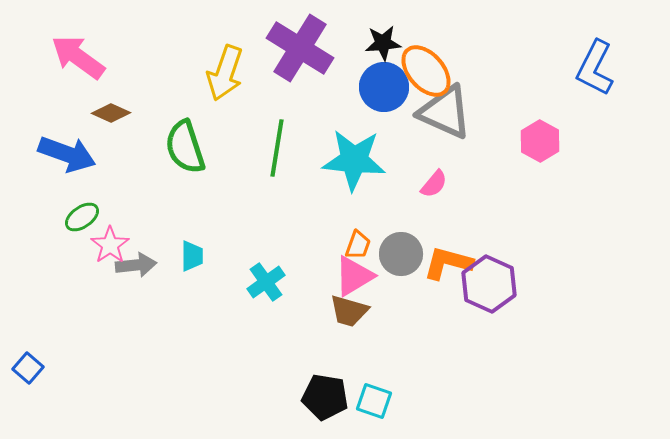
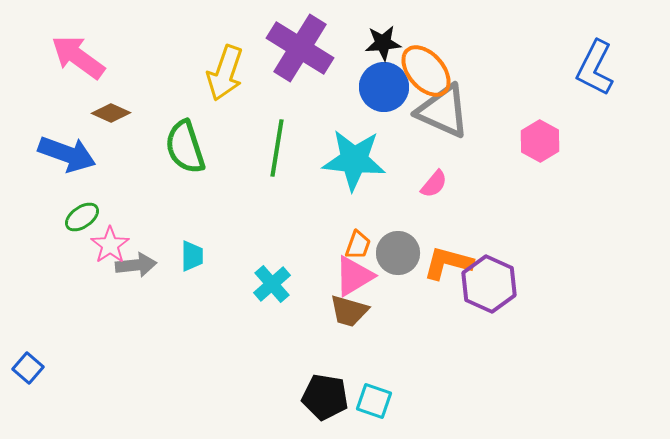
gray triangle: moved 2 px left, 1 px up
gray circle: moved 3 px left, 1 px up
cyan cross: moved 6 px right, 2 px down; rotated 6 degrees counterclockwise
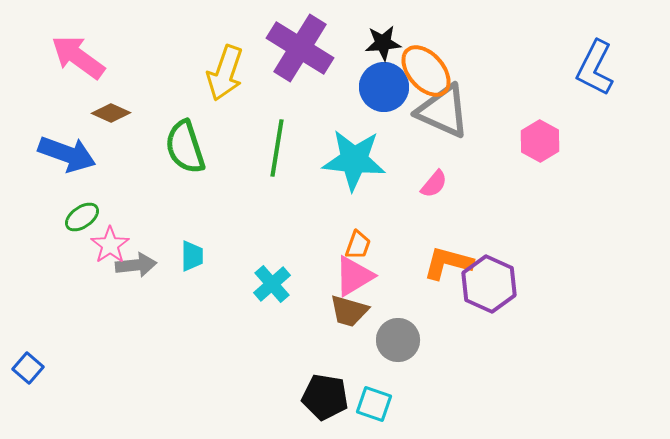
gray circle: moved 87 px down
cyan square: moved 3 px down
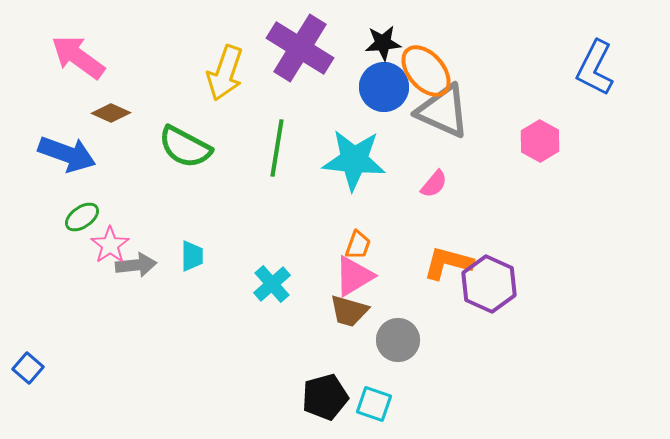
green semicircle: rotated 44 degrees counterclockwise
black pentagon: rotated 24 degrees counterclockwise
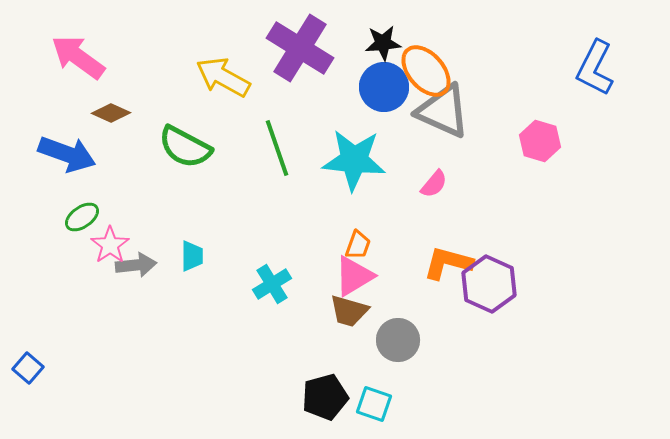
yellow arrow: moved 2 px left, 4 px down; rotated 100 degrees clockwise
pink hexagon: rotated 12 degrees counterclockwise
green line: rotated 28 degrees counterclockwise
cyan cross: rotated 9 degrees clockwise
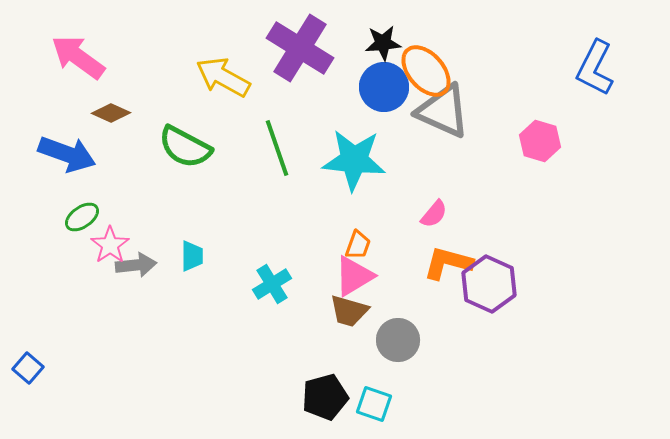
pink semicircle: moved 30 px down
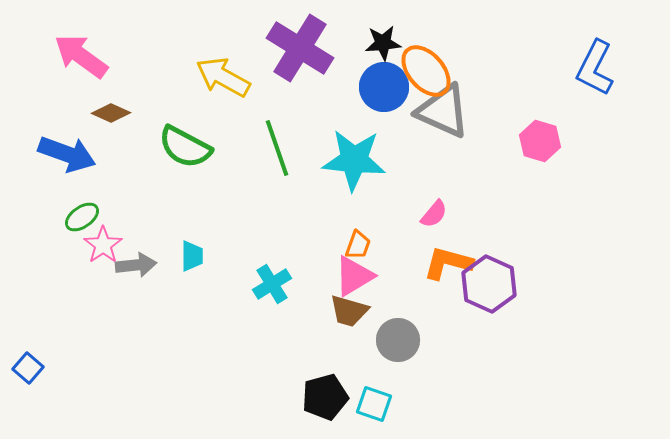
pink arrow: moved 3 px right, 1 px up
pink star: moved 7 px left
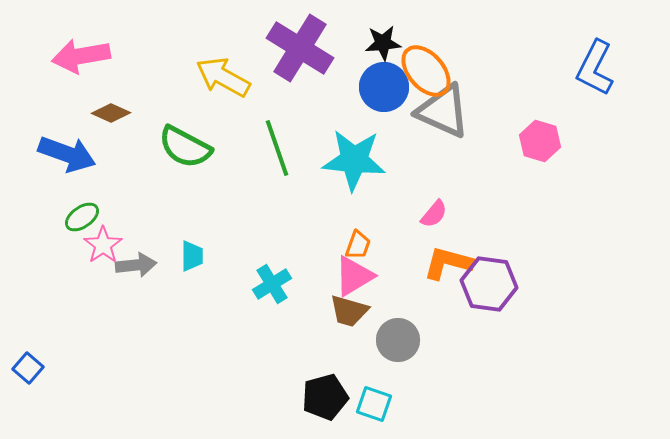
pink arrow: rotated 46 degrees counterclockwise
purple hexagon: rotated 16 degrees counterclockwise
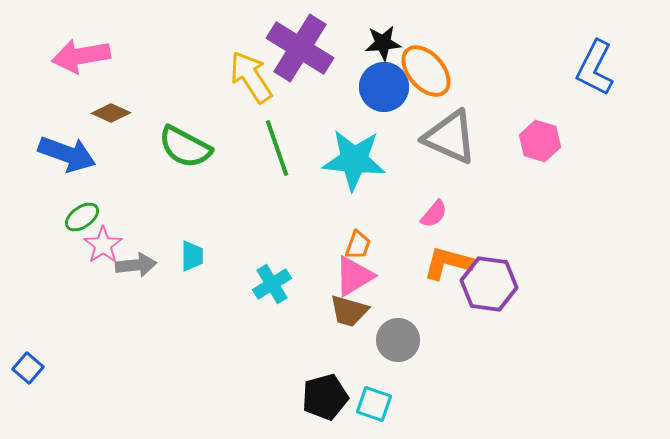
yellow arrow: moved 28 px right; rotated 28 degrees clockwise
gray triangle: moved 7 px right, 26 px down
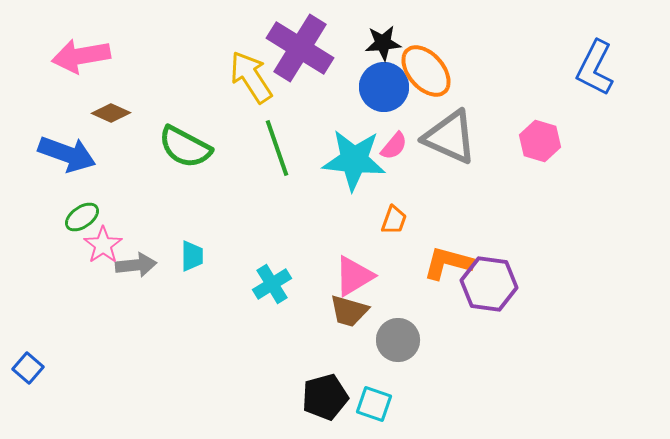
pink semicircle: moved 40 px left, 68 px up
orange trapezoid: moved 36 px right, 25 px up
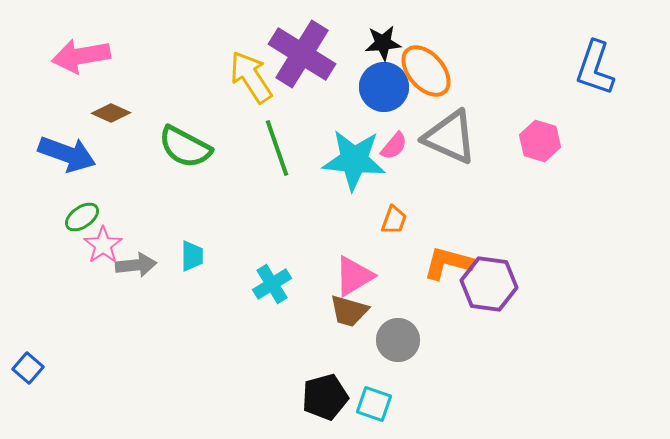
purple cross: moved 2 px right, 6 px down
blue L-shape: rotated 8 degrees counterclockwise
